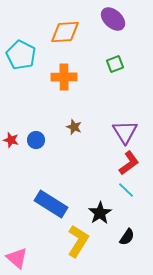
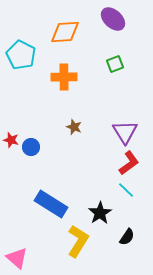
blue circle: moved 5 px left, 7 px down
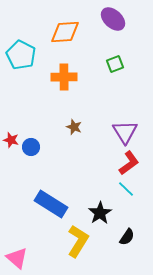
cyan line: moved 1 px up
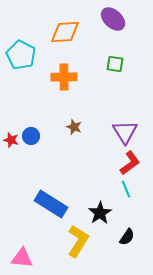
green square: rotated 30 degrees clockwise
blue circle: moved 11 px up
red L-shape: moved 1 px right
cyan line: rotated 24 degrees clockwise
pink triangle: moved 5 px right; rotated 35 degrees counterclockwise
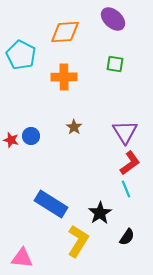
brown star: rotated 14 degrees clockwise
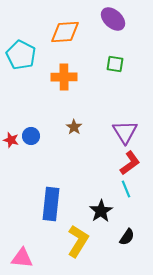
blue rectangle: rotated 64 degrees clockwise
black star: moved 1 px right, 2 px up
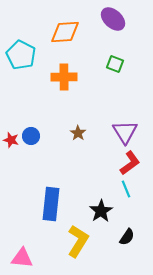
green square: rotated 12 degrees clockwise
brown star: moved 4 px right, 6 px down
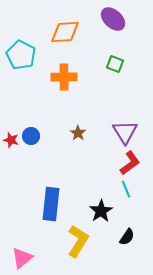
pink triangle: rotated 45 degrees counterclockwise
